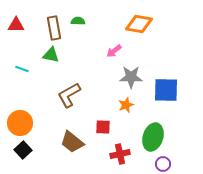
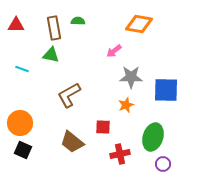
black square: rotated 24 degrees counterclockwise
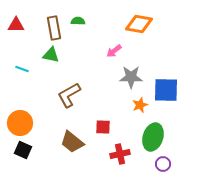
orange star: moved 14 px right
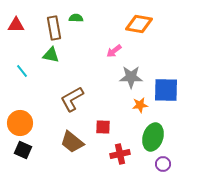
green semicircle: moved 2 px left, 3 px up
cyan line: moved 2 px down; rotated 32 degrees clockwise
brown L-shape: moved 3 px right, 4 px down
orange star: rotated 14 degrees clockwise
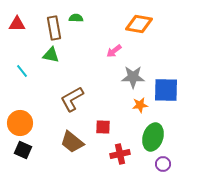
red triangle: moved 1 px right, 1 px up
gray star: moved 2 px right
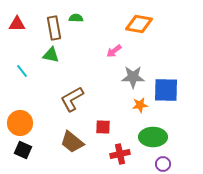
green ellipse: rotated 72 degrees clockwise
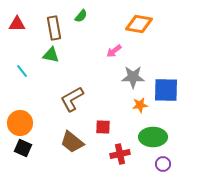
green semicircle: moved 5 px right, 2 px up; rotated 128 degrees clockwise
black square: moved 2 px up
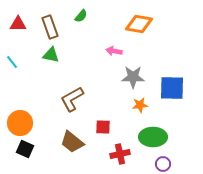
red triangle: moved 1 px right
brown rectangle: moved 4 px left, 1 px up; rotated 10 degrees counterclockwise
pink arrow: rotated 49 degrees clockwise
cyan line: moved 10 px left, 9 px up
blue square: moved 6 px right, 2 px up
black square: moved 2 px right, 1 px down
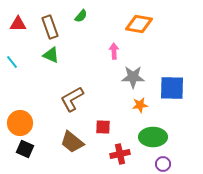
pink arrow: rotated 77 degrees clockwise
green triangle: rotated 12 degrees clockwise
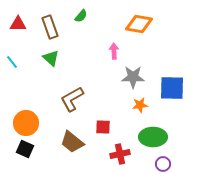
green triangle: moved 3 px down; rotated 18 degrees clockwise
orange circle: moved 6 px right
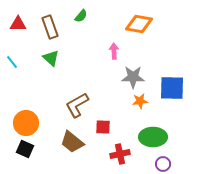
brown L-shape: moved 5 px right, 6 px down
orange star: moved 4 px up
